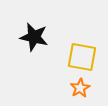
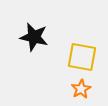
orange star: moved 1 px right, 1 px down
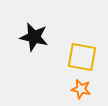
orange star: rotated 30 degrees counterclockwise
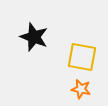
black star: rotated 8 degrees clockwise
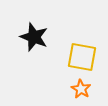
orange star: rotated 18 degrees clockwise
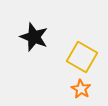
yellow square: rotated 20 degrees clockwise
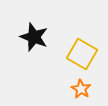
yellow square: moved 3 px up
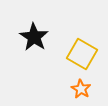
black star: rotated 12 degrees clockwise
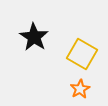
orange star: moved 1 px left; rotated 12 degrees clockwise
